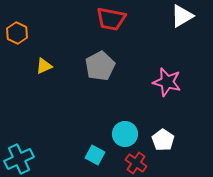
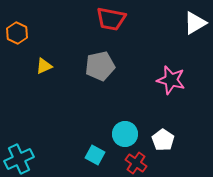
white triangle: moved 13 px right, 7 px down
gray pentagon: rotated 16 degrees clockwise
pink star: moved 4 px right, 2 px up
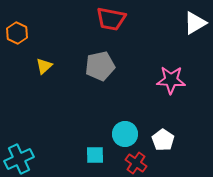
yellow triangle: rotated 18 degrees counterclockwise
pink star: rotated 12 degrees counterclockwise
cyan square: rotated 30 degrees counterclockwise
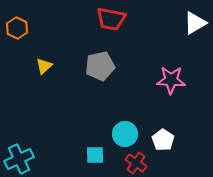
orange hexagon: moved 5 px up
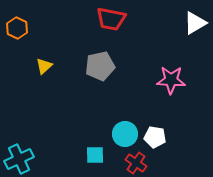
white pentagon: moved 8 px left, 3 px up; rotated 25 degrees counterclockwise
